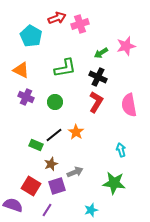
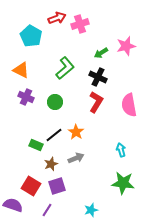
green L-shape: rotated 30 degrees counterclockwise
gray arrow: moved 1 px right, 14 px up
green star: moved 9 px right
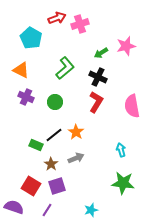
cyan pentagon: moved 2 px down
pink semicircle: moved 3 px right, 1 px down
brown star: rotated 16 degrees counterclockwise
purple semicircle: moved 1 px right, 2 px down
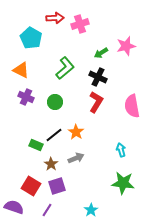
red arrow: moved 2 px left; rotated 18 degrees clockwise
cyan star: rotated 16 degrees counterclockwise
